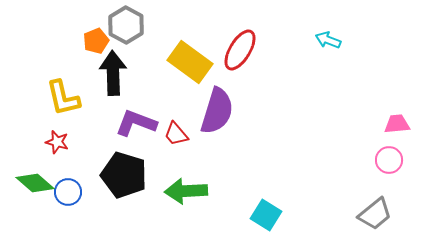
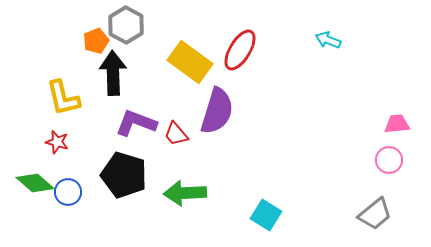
green arrow: moved 1 px left, 2 px down
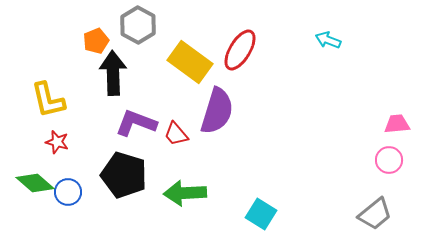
gray hexagon: moved 12 px right
yellow L-shape: moved 15 px left, 2 px down
cyan square: moved 5 px left, 1 px up
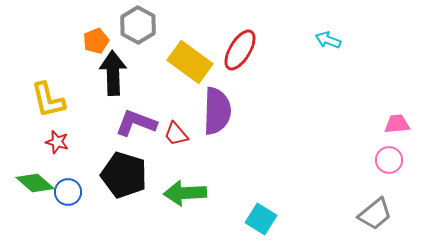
purple semicircle: rotated 15 degrees counterclockwise
cyan square: moved 5 px down
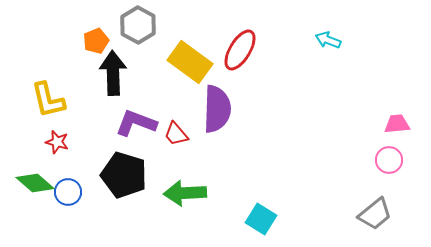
purple semicircle: moved 2 px up
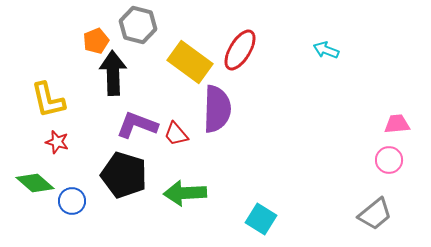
gray hexagon: rotated 15 degrees counterclockwise
cyan arrow: moved 2 px left, 10 px down
purple L-shape: moved 1 px right, 2 px down
blue circle: moved 4 px right, 9 px down
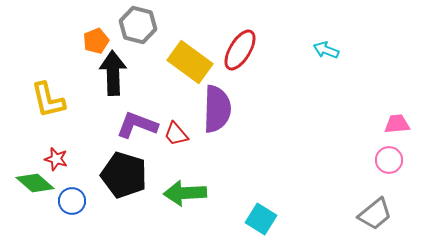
red star: moved 1 px left, 17 px down
